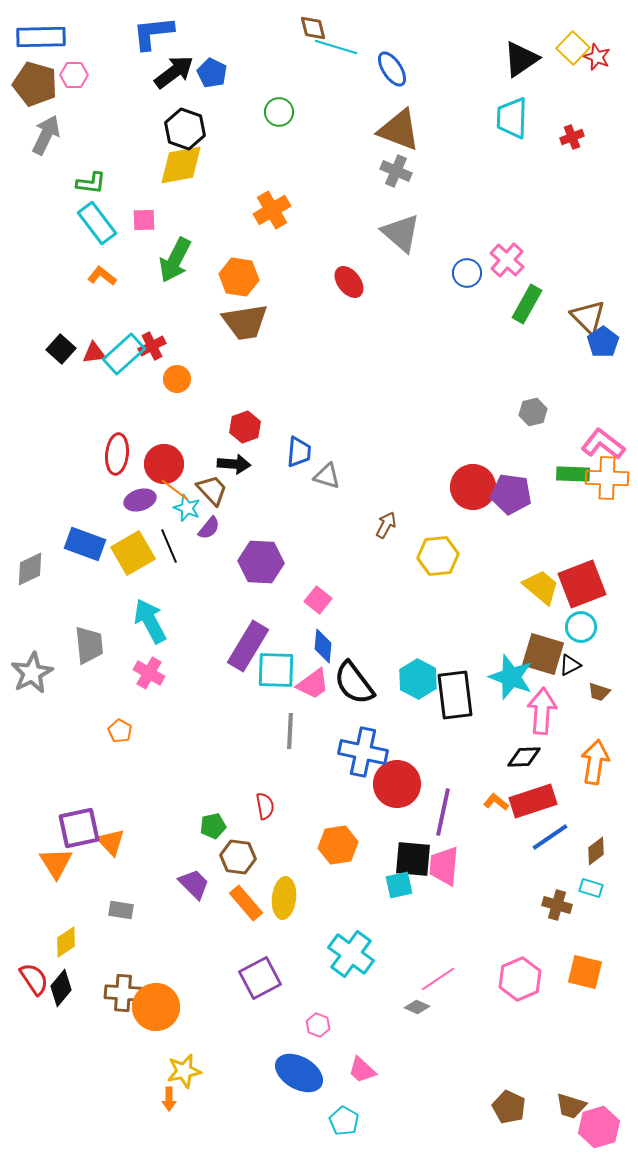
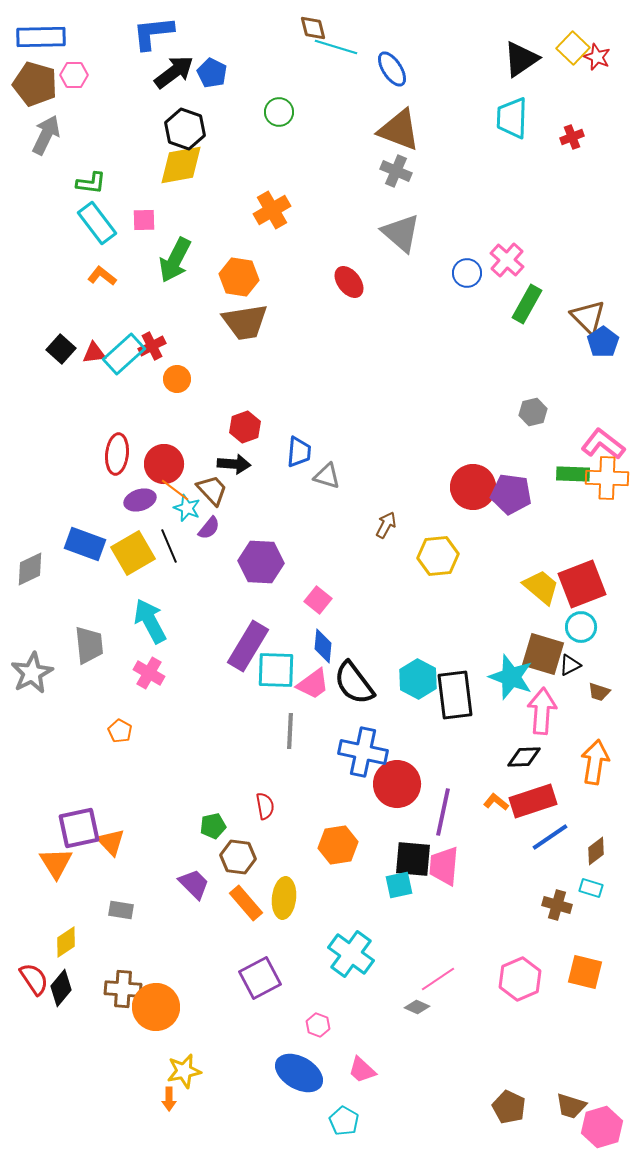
brown cross at (123, 993): moved 4 px up
pink hexagon at (599, 1127): moved 3 px right
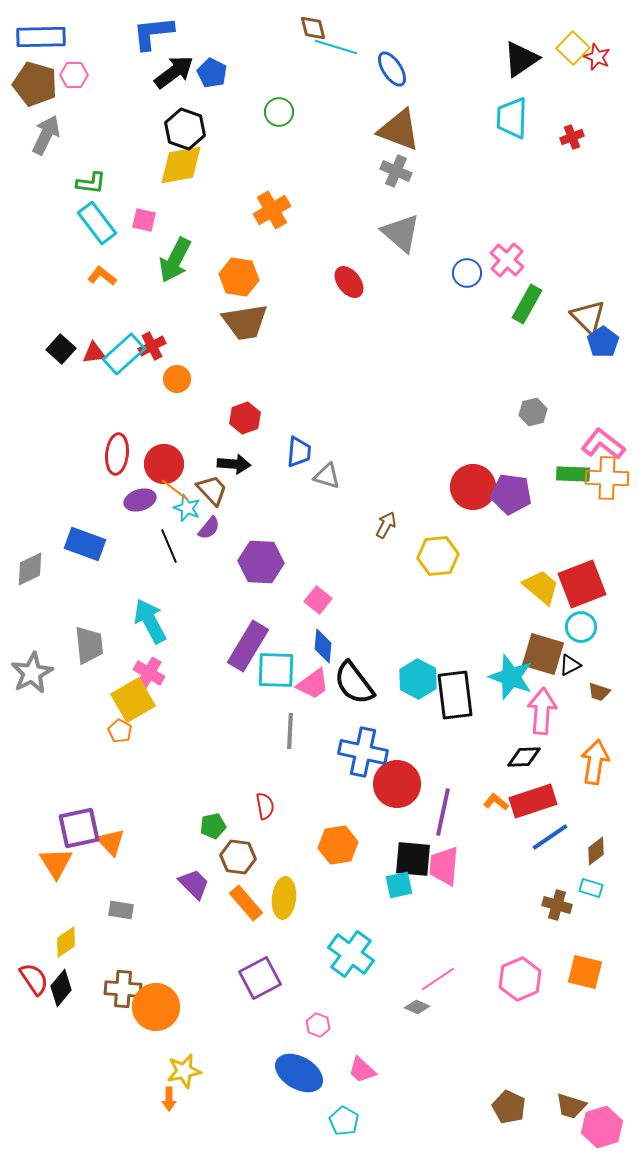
pink square at (144, 220): rotated 15 degrees clockwise
red hexagon at (245, 427): moved 9 px up
yellow square at (133, 553): moved 147 px down
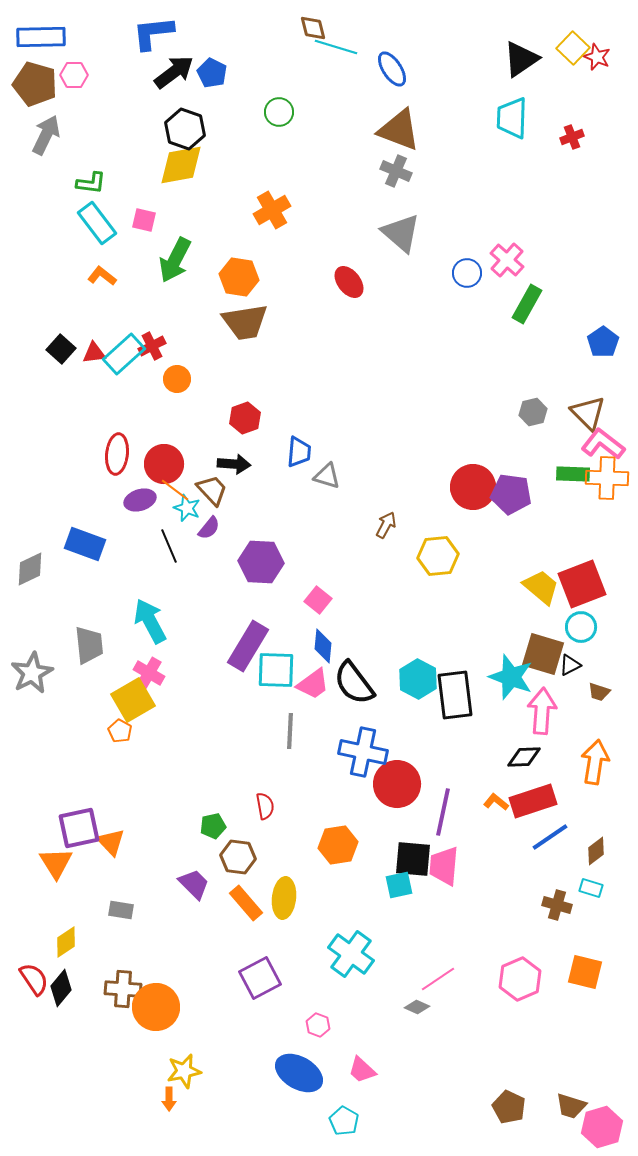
brown triangle at (588, 317): moved 96 px down
